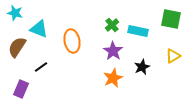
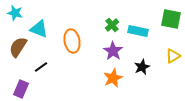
brown semicircle: moved 1 px right
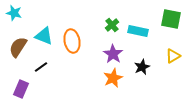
cyan star: moved 1 px left
cyan triangle: moved 5 px right, 7 px down
purple star: moved 3 px down
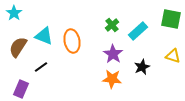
cyan star: rotated 21 degrees clockwise
cyan rectangle: rotated 54 degrees counterclockwise
yellow triangle: rotated 49 degrees clockwise
orange star: moved 1 px left, 1 px down; rotated 30 degrees clockwise
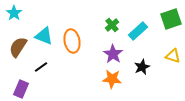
green square: rotated 30 degrees counterclockwise
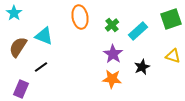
orange ellipse: moved 8 px right, 24 px up
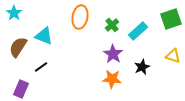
orange ellipse: rotated 20 degrees clockwise
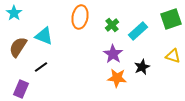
orange star: moved 5 px right, 1 px up
